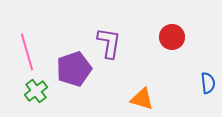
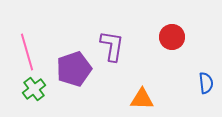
purple L-shape: moved 3 px right, 3 px down
blue semicircle: moved 2 px left
green cross: moved 2 px left, 2 px up
orange triangle: rotated 15 degrees counterclockwise
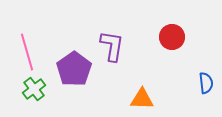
purple pentagon: rotated 16 degrees counterclockwise
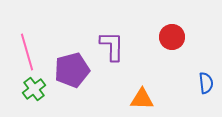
purple L-shape: rotated 8 degrees counterclockwise
purple pentagon: moved 2 px left, 1 px down; rotated 20 degrees clockwise
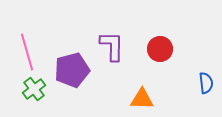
red circle: moved 12 px left, 12 px down
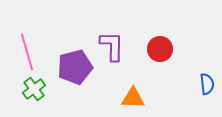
purple pentagon: moved 3 px right, 3 px up
blue semicircle: moved 1 px right, 1 px down
orange triangle: moved 9 px left, 1 px up
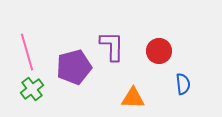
red circle: moved 1 px left, 2 px down
purple pentagon: moved 1 px left
blue semicircle: moved 24 px left
green cross: moved 2 px left
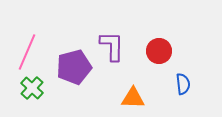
pink line: rotated 39 degrees clockwise
green cross: moved 1 px up; rotated 10 degrees counterclockwise
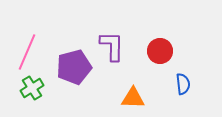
red circle: moved 1 px right
green cross: rotated 15 degrees clockwise
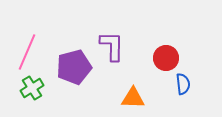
red circle: moved 6 px right, 7 px down
